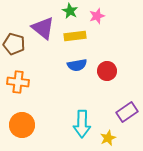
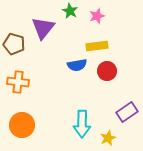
purple triangle: rotated 30 degrees clockwise
yellow rectangle: moved 22 px right, 10 px down
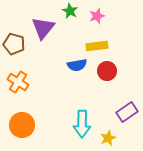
orange cross: rotated 25 degrees clockwise
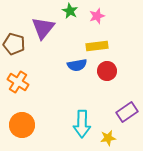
yellow star: rotated 14 degrees clockwise
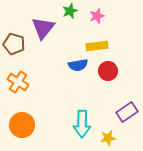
green star: rotated 21 degrees clockwise
blue semicircle: moved 1 px right
red circle: moved 1 px right
